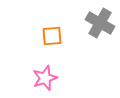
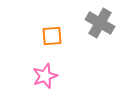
pink star: moved 2 px up
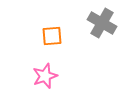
gray cross: moved 2 px right
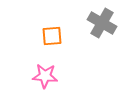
pink star: rotated 25 degrees clockwise
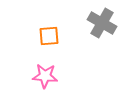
orange square: moved 3 px left
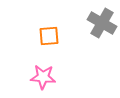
pink star: moved 2 px left, 1 px down
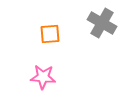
orange square: moved 1 px right, 2 px up
